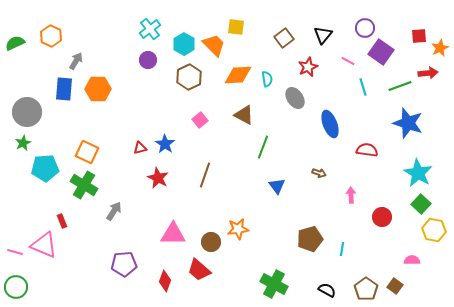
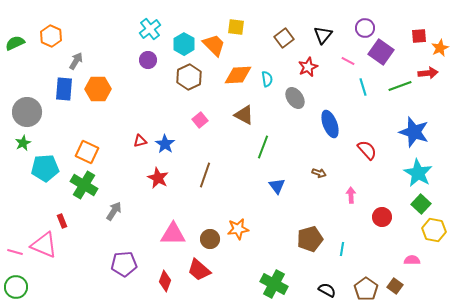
blue star at (408, 123): moved 6 px right, 9 px down
red triangle at (140, 148): moved 7 px up
red semicircle at (367, 150): rotated 40 degrees clockwise
brown circle at (211, 242): moved 1 px left, 3 px up
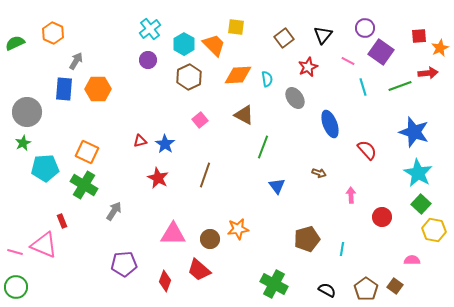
orange hexagon at (51, 36): moved 2 px right, 3 px up
brown pentagon at (310, 239): moved 3 px left
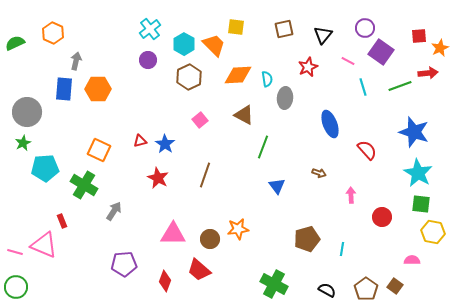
brown square at (284, 38): moved 9 px up; rotated 24 degrees clockwise
gray arrow at (76, 61): rotated 18 degrees counterclockwise
gray ellipse at (295, 98): moved 10 px left; rotated 40 degrees clockwise
orange square at (87, 152): moved 12 px right, 2 px up
green square at (421, 204): rotated 36 degrees counterclockwise
yellow hexagon at (434, 230): moved 1 px left, 2 px down
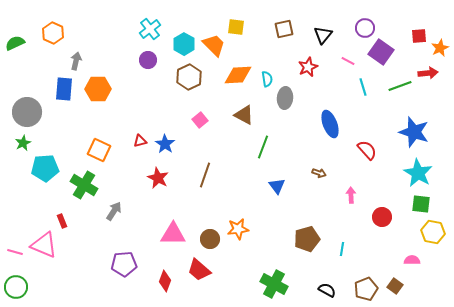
brown pentagon at (366, 289): rotated 15 degrees clockwise
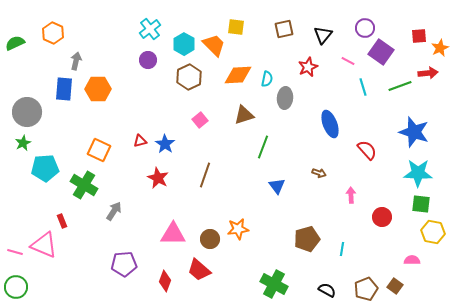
cyan semicircle at (267, 79): rotated 21 degrees clockwise
brown triangle at (244, 115): rotated 45 degrees counterclockwise
cyan star at (418, 173): rotated 28 degrees counterclockwise
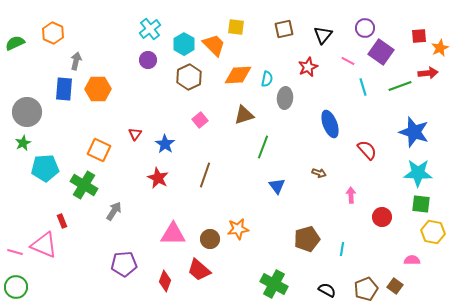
red triangle at (140, 141): moved 5 px left, 7 px up; rotated 40 degrees counterclockwise
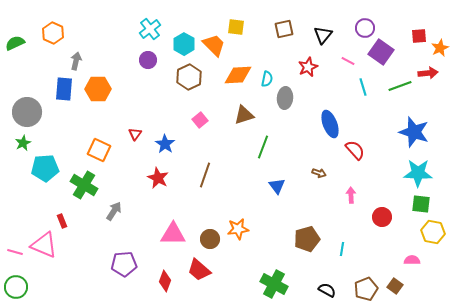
red semicircle at (367, 150): moved 12 px left
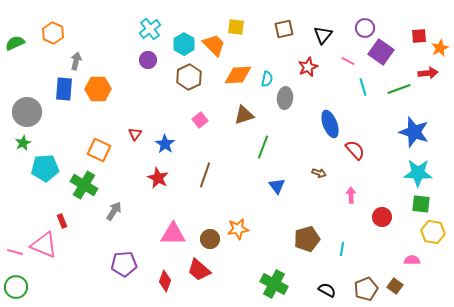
green line at (400, 86): moved 1 px left, 3 px down
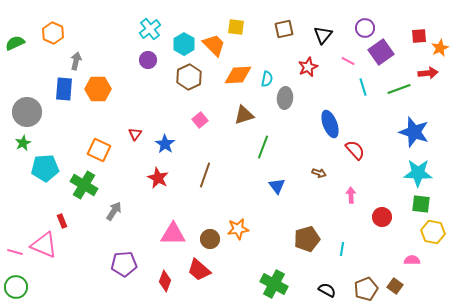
purple square at (381, 52): rotated 20 degrees clockwise
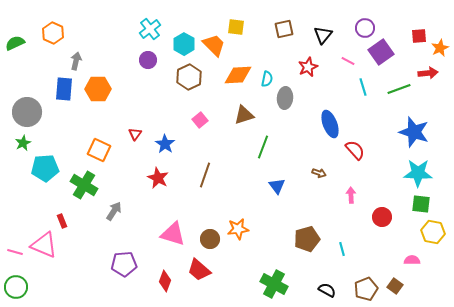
pink triangle at (173, 234): rotated 16 degrees clockwise
cyan line at (342, 249): rotated 24 degrees counterclockwise
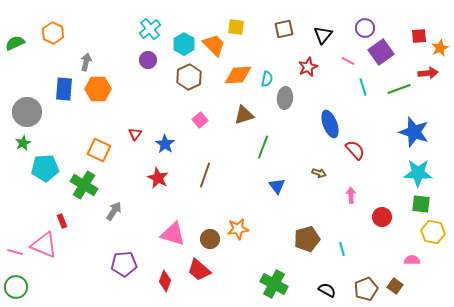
gray arrow at (76, 61): moved 10 px right, 1 px down
